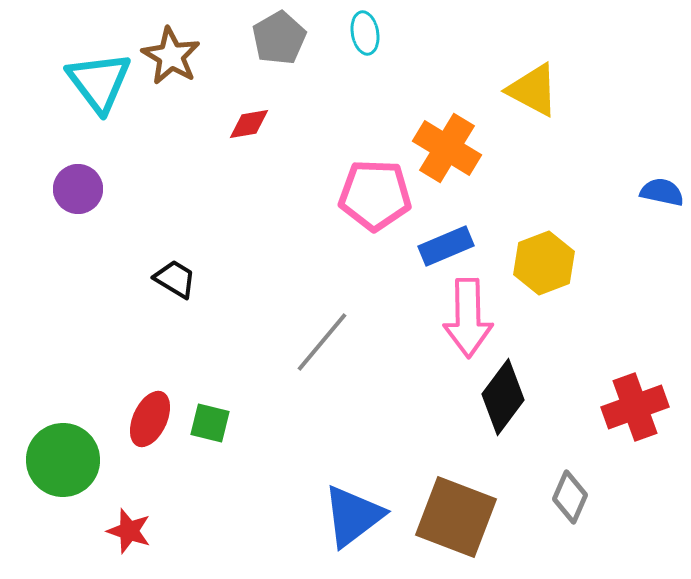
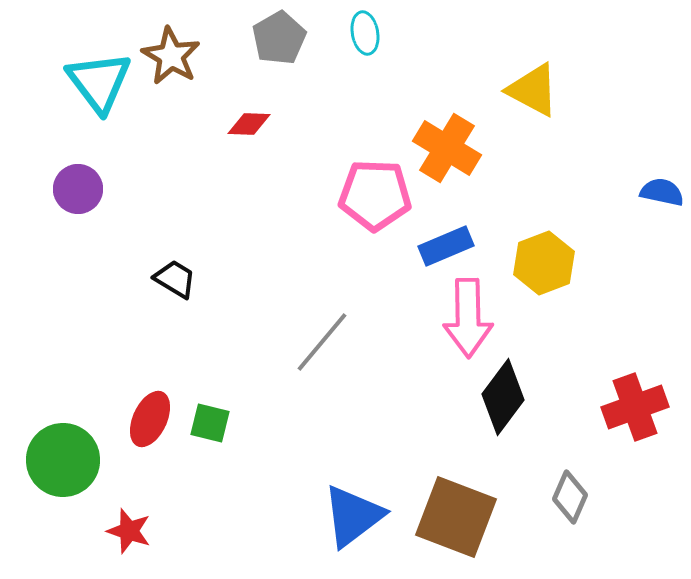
red diamond: rotated 12 degrees clockwise
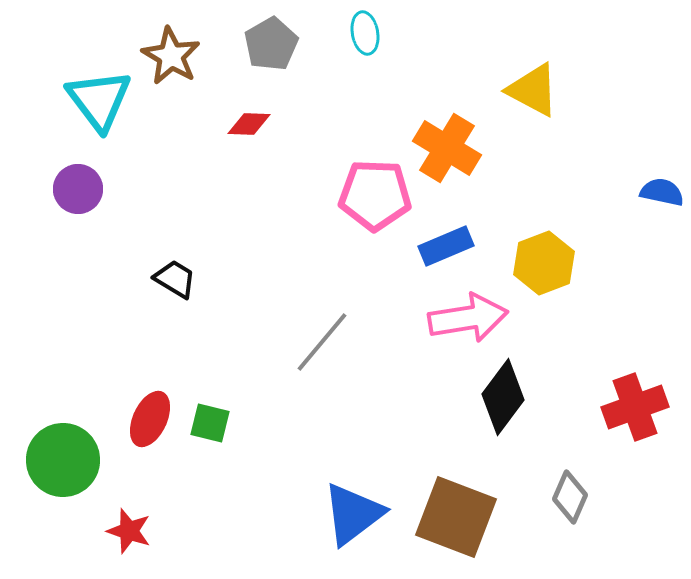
gray pentagon: moved 8 px left, 6 px down
cyan triangle: moved 18 px down
pink arrow: rotated 98 degrees counterclockwise
blue triangle: moved 2 px up
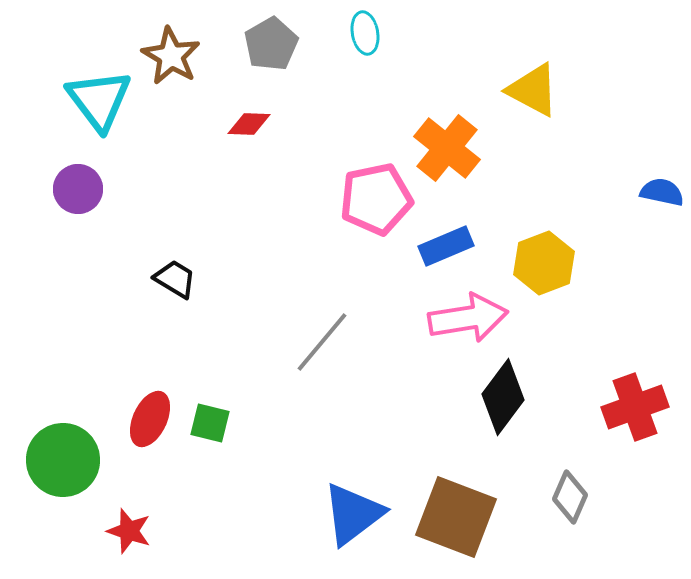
orange cross: rotated 8 degrees clockwise
pink pentagon: moved 1 px right, 4 px down; rotated 14 degrees counterclockwise
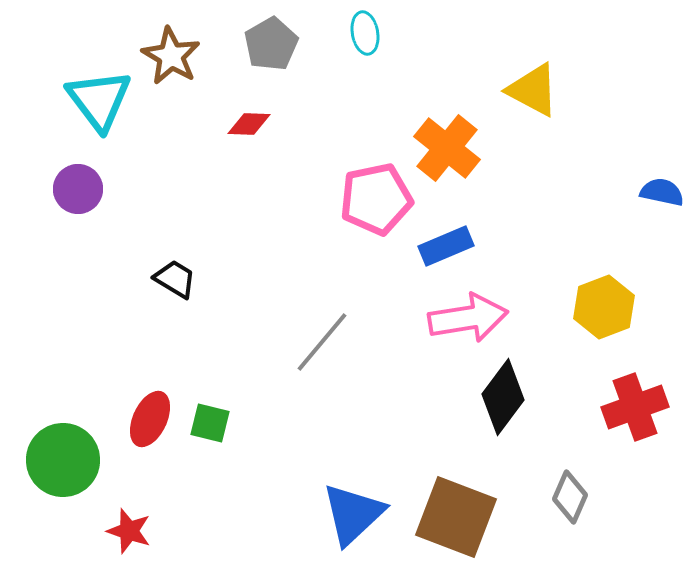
yellow hexagon: moved 60 px right, 44 px down
blue triangle: rotated 6 degrees counterclockwise
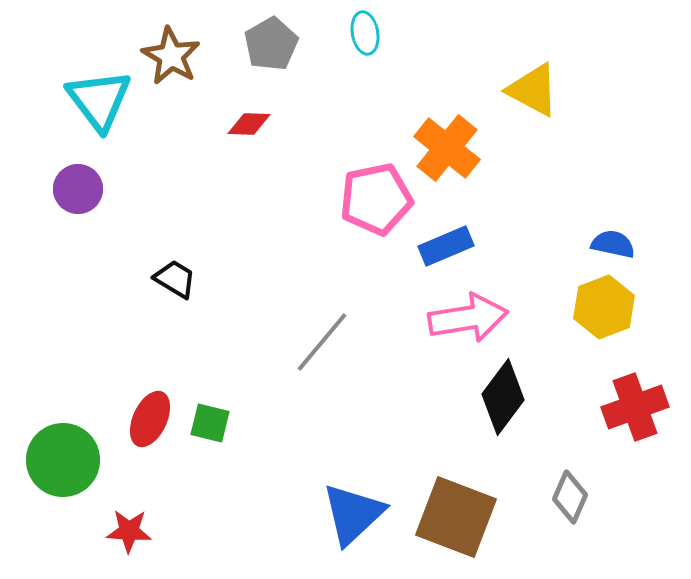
blue semicircle: moved 49 px left, 52 px down
red star: rotated 15 degrees counterclockwise
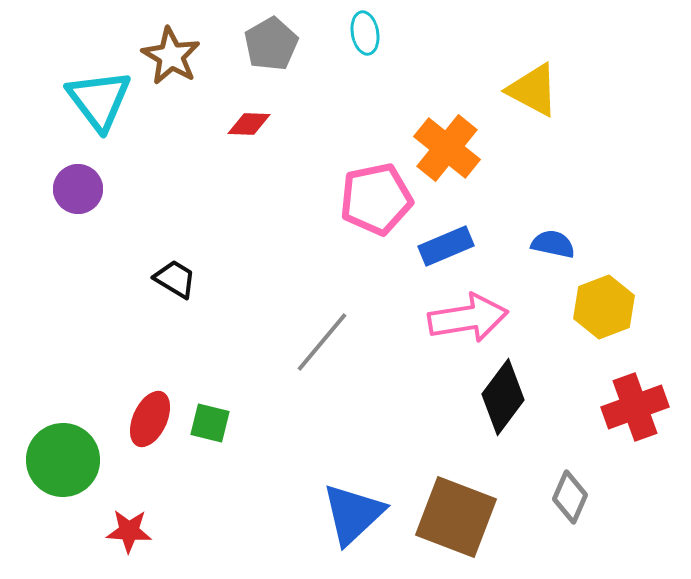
blue semicircle: moved 60 px left
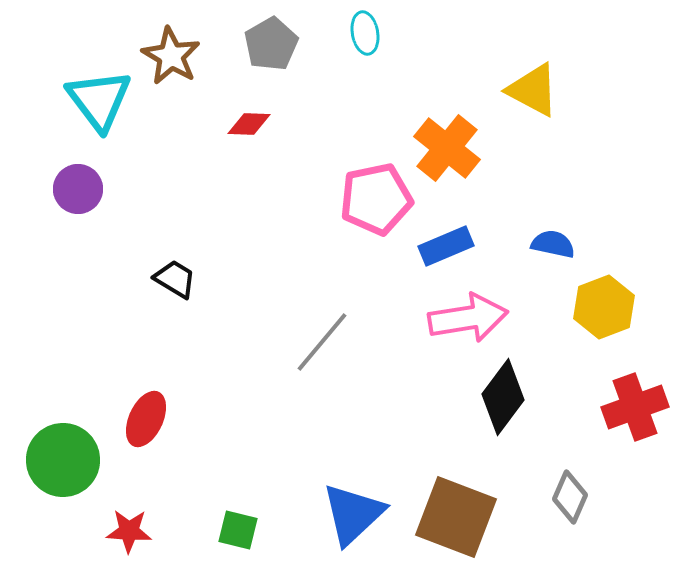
red ellipse: moved 4 px left
green square: moved 28 px right, 107 px down
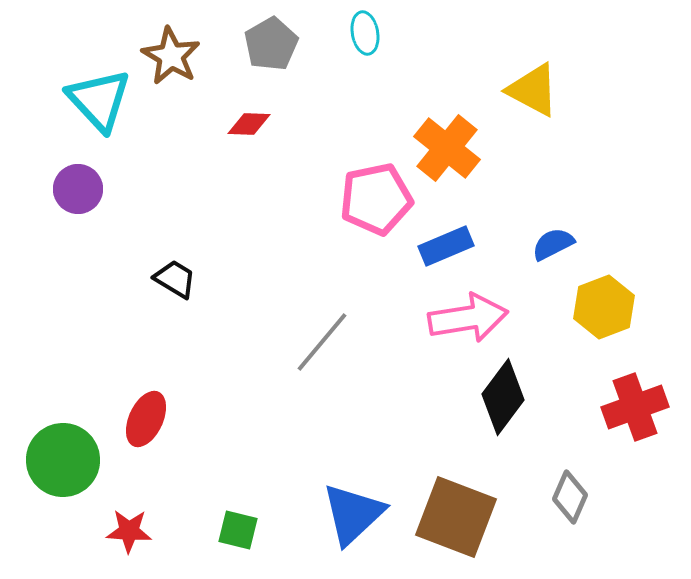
cyan triangle: rotated 6 degrees counterclockwise
blue semicircle: rotated 39 degrees counterclockwise
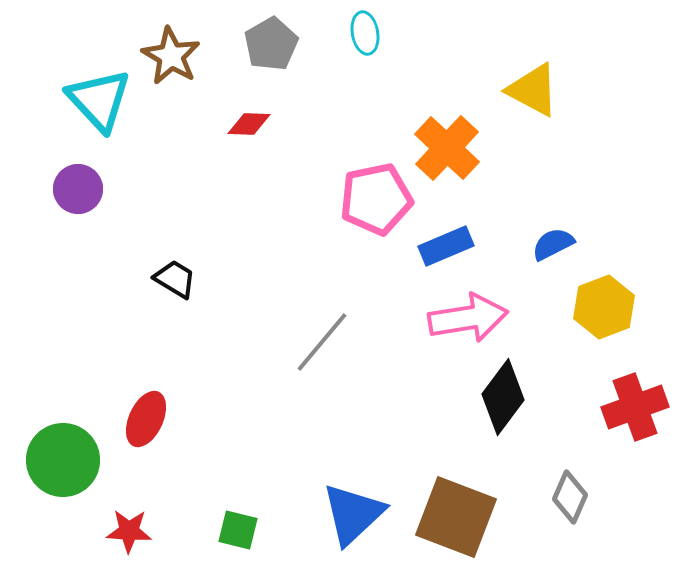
orange cross: rotated 4 degrees clockwise
